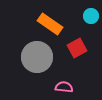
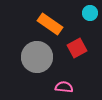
cyan circle: moved 1 px left, 3 px up
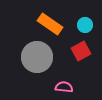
cyan circle: moved 5 px left, 12 px down
red square: moved 4 px right, 3 px down
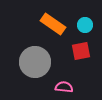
orange rectangle: moved 3 px right
red square: rotated 18 degrees clockwise
gray circle: moved 2 px left, 5 px down
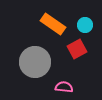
red square: moved 4 px left, 2 px up; rotated 18 degrees counterclockwise
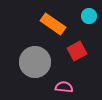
cyan circle: moved 4 px right, 9 px up
red square: moved 2 px down
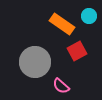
orange rectangle: moved 9 px right
pink semicircle: moved 3 px left, 1 px up; rotated 144 degrees counterclockwise
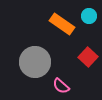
red square: moved 11 px right, 6 px down; rotated 18 degrees counterclockwise
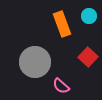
orange rectangle: rotated 35 degrees clockwise
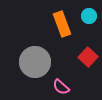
pink semicircle: moved 1 px down
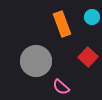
cyan circle: moved 3 px right, 1 px down
gray circle: moved 1 px right, 1 px up
